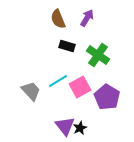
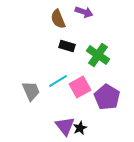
purple arrow: moved 3 px left, 6 px up; rotated 78 degrees clockwise
gray trapezoid: rotated 20 degrees clockwise
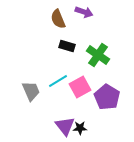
black star: rotated 24 degrees clockwise
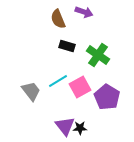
gray trapezoid: rotated 15 degrees counterclockwise
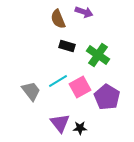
purple triangle: moved 5 px left, 3 px up
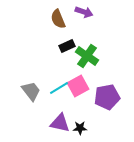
black rectangle: rotated 42 degrees counterclockwise
green cross: moved 11 px left, 1 px down
cyan line: moved 1 px right, 7 px down
pink square: moved 2 px left, 1 px up
purple pentagon: rotated 30 degrees clockwise
purple triangle: rotated 40 degrees counterclockwise
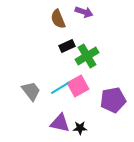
green cross: rotated 25 degrees clockwise
cyan line: moved 1 px right
purple pentagon: moved 6 px right, 3 px down
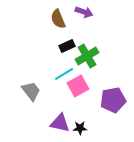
cyan line: moved 4 px right, 14 px up
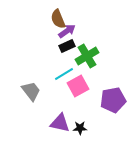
purple arrow: moved 17 px left, 19 px down; rotated 54 degrees counterclockwise
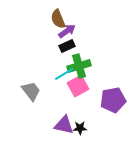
green cross: moved 8 px left, 10 px down; rotated 15 degrees clockwise
purple triangle: moved 4 px right, 2 px down
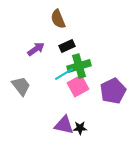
purple arrow: moved 31 px left, 18 px down
gray trapezoid: moved 10 px left, 5 px up
purple pentagon: moved 9 px up; rotated 15 degrees counterclockwise
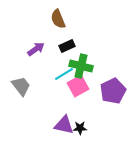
green cross: moved 2 px right; rotated 30 degrees clockwise
